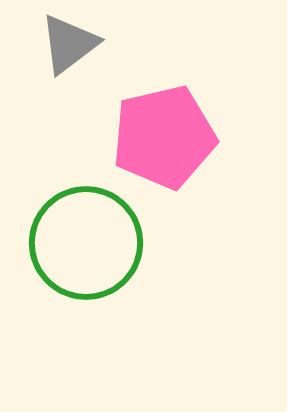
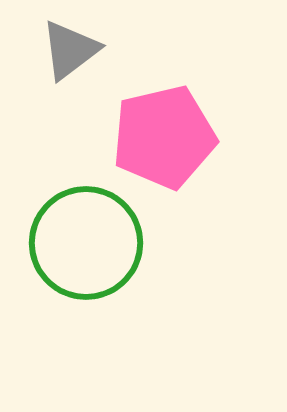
gray triangle: moved 1 px right, 6 px down
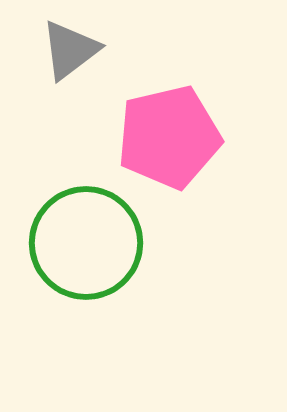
pink pentagon: moved 5 px right
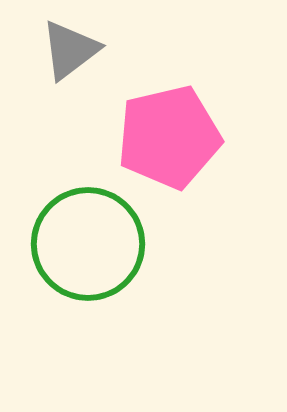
green circle: moved 2 px right, 1 px down
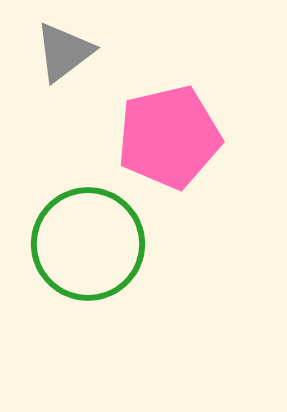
gray triangle: moved 6 px left, 2 px down
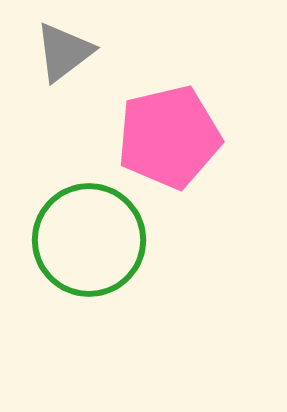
green circle: moved 1 px right, 4 px up
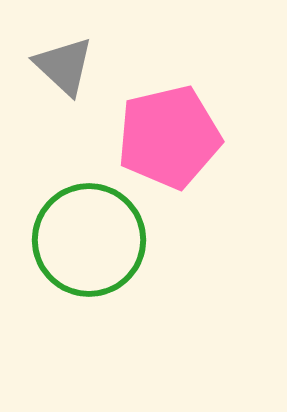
gray triangle: moved 14 px down; rotated 40 degrees counterclockwise
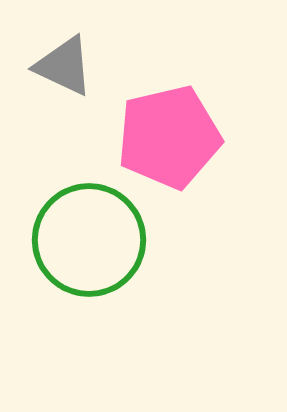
gray triangle: rotated 18 degrees counterclockwise
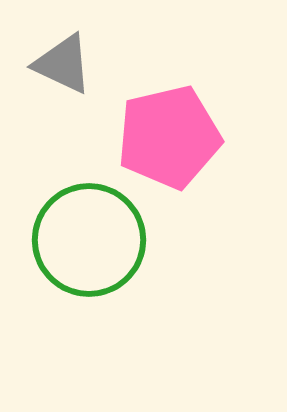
gray triangle: moved 1 px left, 2 px up
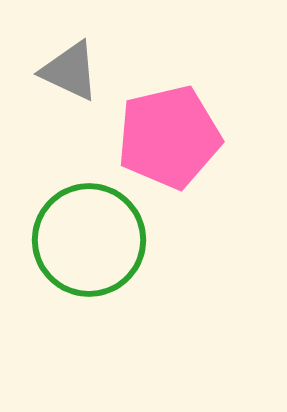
gray triangle: moved 7 px right, 7 px down
